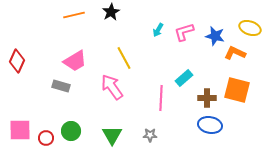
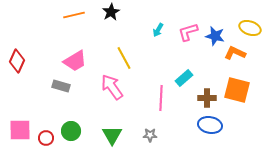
pink L-shape: moved 4 px right
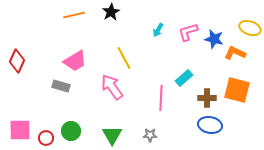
blue star: moved 1 px left, 3 px down
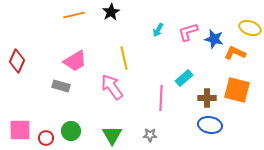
yellow line: rotated 15 degrees clockwise
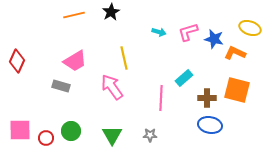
cyan arrow: moved 1 px right, 2 px down; rotated 104 degrees counterclockwise
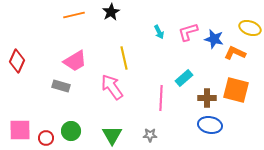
cyan arrow: rotated 48 degrees clockwise
orange square: moved 1 px left
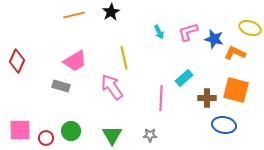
blue ellipse: moved 14 px right
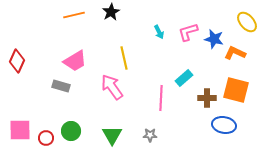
yellow ellipse: moved 3 px left, 6 px up; rotated 30 degrees clockwise
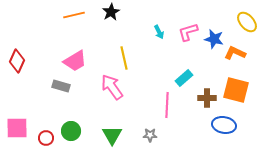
pink line: moved 6 px right, 7 px down
pink square: moved 3 px left, 2 px up
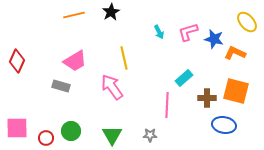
orange square: moved 1 px down
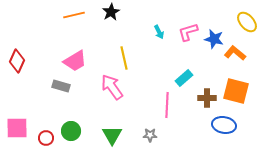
orange L-shape: rotated 15 degrees clockwise
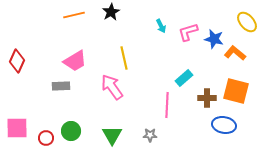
cyan arrow: moved 2 px right, 6 px up
gray rectangle: rotated 18 degrees counterclockwise
